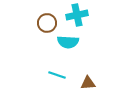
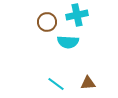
brown circle: moved 1 px up
cyan line: moved 1 px left, 9 px down; rotated 18 degrees clockwise
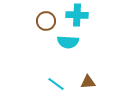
cyan cross: rotated 15 degrees clockwise
brown circle: moved 1 px left, 1 px up
brown triangle: moved 1 px up
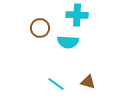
brown circle: moved 6 px left, 7 px down
brown triangle: rotated 21 degrees clockwise
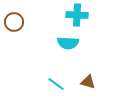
brown circle: moved 26 px left, 6 px up
cyan semicircle: moved 1 px down
